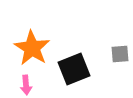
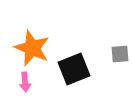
orange star: rotated 9 degrees counterclockwise
pink arrow: moved 1 px left, 3 px up
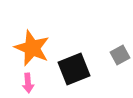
gray square: moved 1 px down; rotated 24 degrees counterclockwise
pink arrow: moved 3 px right, 1 px down
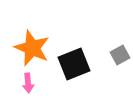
black square: moved 5 px up
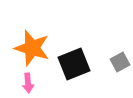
orange star: rotated 6 degrees counterclockwise
gray square: moved 7 px down
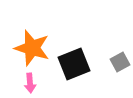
pink arrow: moved 2 px right
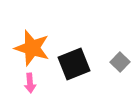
gray square: rotated 18 degrees counterclockwise
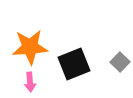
orange star: moved 2 px left, 1 px up; rotated 21 degrees counterclockwise
pink arrow: moved 1 px up
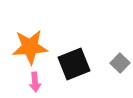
gray square: moved 1 px down
pink arrow: moved 5 px right
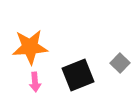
black square: moved 4 px right, 11 px down
